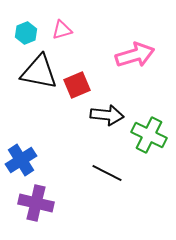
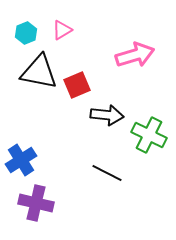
pink triangle: rotated 15 degrees counterclockwise
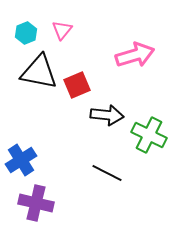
pink triangle: rotated 20 degrees counterclockwise
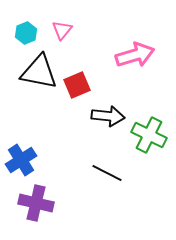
black arrow: moved 1 px right, 1 px down
